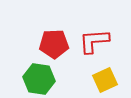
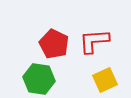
red pentagon: rotated 28 degrees clockwise
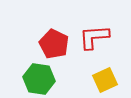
red L-shape: moved 4 px up
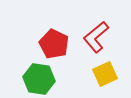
red L-shape: moved 2 px right; rotated 36 degrees counterclockwise
yellow square: moved 6 px up
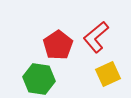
red pentagon: moved 4 px right, 1 px down; rotated 12 degrees clockwise
yellow square: moved 3 px right
